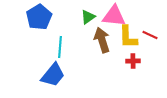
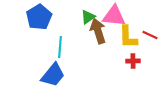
brown arrow: moved 4 px left, 9 px up
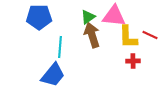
blue pentagon: rotated 30 degrees clockwise
brown arrow: moved 6 px left, 4 px down
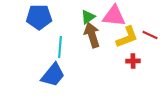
yellow L-shape: moved 1 px left; rotated 110 degrees counterclockwise
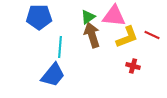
red line: moved 2 px right
red cross: moved 5 px down; rotated 16 degrees clockwise
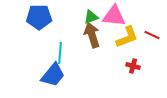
green triangle: moved 3 px right; rotated 14 degrees clockwise
cyan line: moved 6 px down
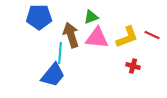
pink triangle: moved 17 px left, 22 px down
brown arrow: moved 21 px left
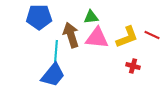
green triangle: rotated 14 degrees clockwise
cyan line: moved 4 px left, 2 px up
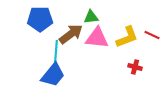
blue pentagon: moved 1 px right, 2 px down
brown arrow: moved 1 px up; rotated 70 degrees clockwise
red cross: moved 2 px right, 1 px down
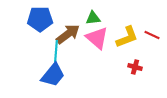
green triangle: moved 2 px right, 1 px down
brown arrow: moved 3 px left
pink triangle: rotated 35 degrees clockwise
